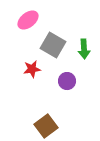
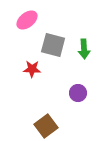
pink ellipse: moved 1 px left
gray square: rotated 15 degrees counterclockwise
red star: rotated 12 degrees clockwise
purple circle: moved 11 px right, 12 px down
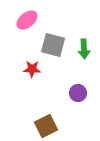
brown square: rotated 10 degrees clockwise
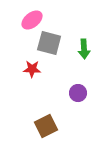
pink ellipse: moved 5 px right
gray square: moved 4 px left, 2 px up
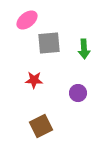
pink ellipse: moved 5 px left
gray square: rotated 20 degrees counterclockwise
red star: moved 2 px right, 11 px down
brown square: moved 5 px left
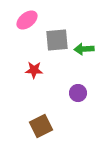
gray square: moved 8 px right, 3 px up
green arrow: rotated 90 degrees clockwise
red star: moved 10 px up
